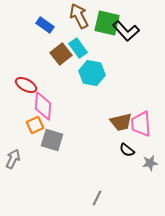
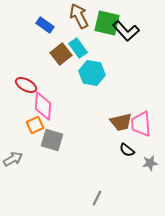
gray arrow: rotated 36 degrees clockwise
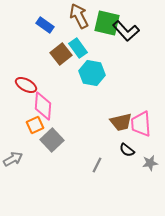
gray square: rotated 30 degrees clockwise
gray line: moved 33 px up
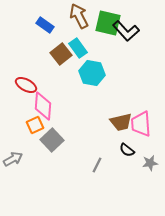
green square: moved 1 px right
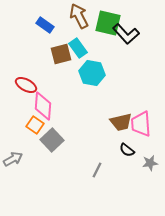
black L-shape: moved 3 px down
brown square: rotated 25 degrees clockwise
orange square: rotated 30 degrees counterclockwise
gray line: moved 5 px down
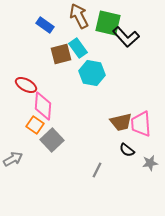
black L-shape: moved 3 px down
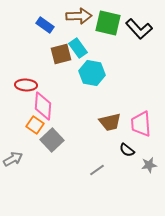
brown arrow: rotated 115 degrees clockwise
black L-shape: moved 13 px right, 8 px up
red ellipse: rotated 25 degrees counterclockwise
brown trapezoid: moved 11 px left
gray star: moved 1 px left, 2 px down
gray line: rotated 28 degrees clockwise
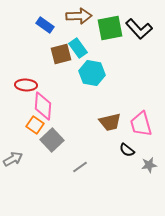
green square: moved 2 px right, 5 px down; rotated 24 degrees counterclockwise
pink trapezoid: rotated 12 degrees counterclockwise
gray line: moved 17 px left, 3 px up
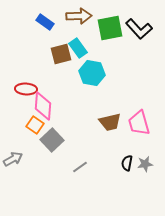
blue rectangle: moved 3 px up
red ellipse: moved 4 px down
pink trapezoid: moved 2 px left, 1 px up
black semicircle: moved 13 px down; rotated 63 degrees clockwise
gray star: moved 4 px left, 1 px up
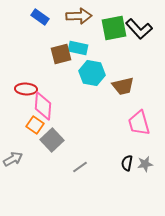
blue rectangle: moved 5 px left, 5 px up
green square: moved 4 px right
cyan rectangle: rotated 42 degrees counterclockwise
brown trapezoid: moved 13 px right, 36 px up
